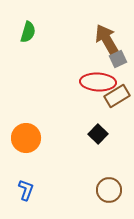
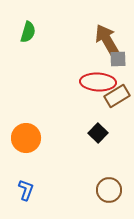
gray square: rotated 24 degrees clockwise
black square: moved 1 px up
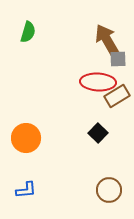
blue L-shape: rotated 65 degrees clockwise
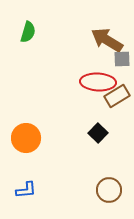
brown arrow: rotated 28 degrees counterclockwise
gray square: moved 4 px right
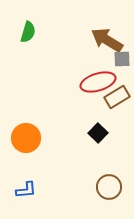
red ellipse: rotated 20 degrees counterclockwise
brown rectangle: moved 1 px down
brown circle: moved 3 px up
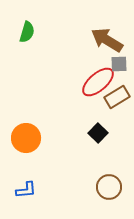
green semicircle: moved 1 px left
gray square: moved 3 px left, 5 px down
red ellipse: rotated 24 degrees counterclockwise
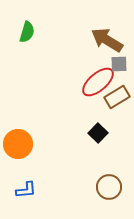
orange circle: moved 8 px left, 6 px down
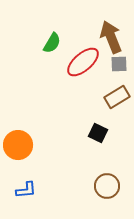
green semicircle: moved 25 px right, 11 px down; rotated 15 degrees clockwise
brown arrow: moved 4 px right, 3 px up; rotated 36 degrees clockwise
red ellipse: moved 15 px left, 20 px up
black square: rotated 18 degrees counterclockwise
orange circle: moved 1 px down
brown circle: moved 2 px left, 1 px up
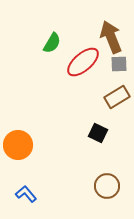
blue L-shape: moved 4 px down; rotated 125 degrees counterclockwise
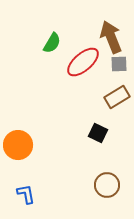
brown circle: moved 1 px up
blue L-shape: rotated 30 degrees clockwise
